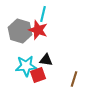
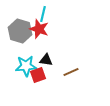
red star: moved 1 px right, 1 px up
brown line: moved 3 px left, 7 px up; rotated 49 degrees clockwise
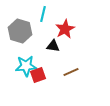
red star: moved 26 px right; rotated 24 degrees clockwise
black triangle: moved 7 px right, 14 px up
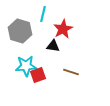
red star: moved 2 px left
brown line: rotated 42 degrees clockwise
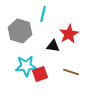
red star: moved 6 px right, 5 px down
red square: moved 2 px right, 1 px up
